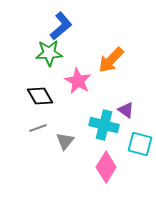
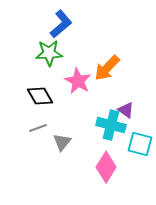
blue L-shape: moved 2 px up
orange arrow: moved 4 px left, 8 px down
cyan cross: moved 7 px right
gray triangle: moved 3 px left, 1 px down
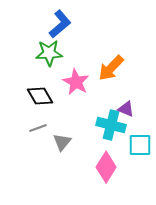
blue L-shape: moved 1 px left
orange arrow: moved 4 px right
pink star: moved 2 px left, 1 px down
purple triangle: moved 1 px up; rotated 12 degrees counterclockwise
cyan square: moved 1 px down; rotated 15 degrees counterclockwise
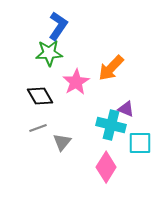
blue L-shape: moved 2 px left, 2 px down; rotated 16 degrees counterclockwise
pink star: rotated 12 degrees clockwise
cyan square: moved 2 px up
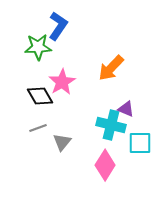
green star: moved 11 px left, 6 px up
pink star: moved 14 px left
pink diamond: moved 1 px left, 2 px up
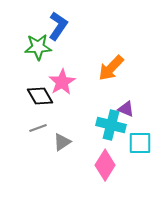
gray triangle: rotated 18 degrees clockwise
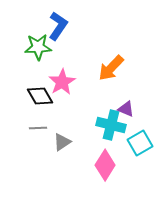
gray line: rotated 18 degrees clockwise
cyan square: rotated 30 degrees counterclockwise
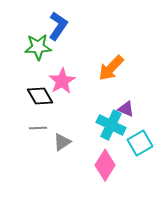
pink star: moved 1 px up
cyan cross: rotated 12 degrees clockwise
